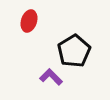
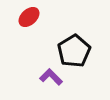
red ellipse: moved 4 px up; rotated 30 degrees clockwise
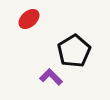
red ellipse: moved 2 px down
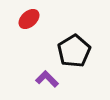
purple L-shape: moved 4 px left, 2 px down
